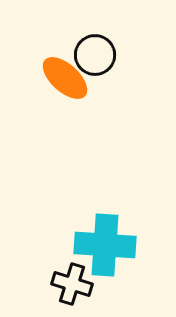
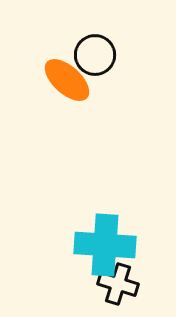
orange ellipse: moved 2 px right, 2 px down
black cross: moved 46 px right
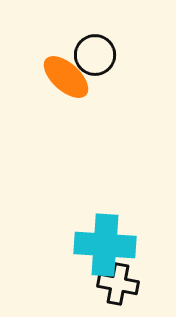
orange ellipse: moved 1 px left, 3 px up
black cross: rotated 6 degrees counterclockwise
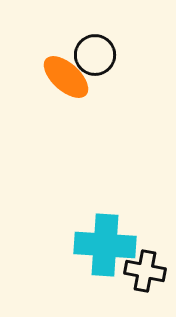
black cross: moved 27 px right, 13 px up
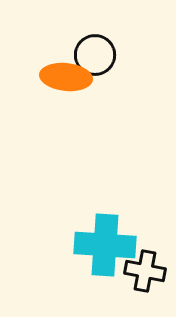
orange ellipse: rotated 36 degrees counterclockwise
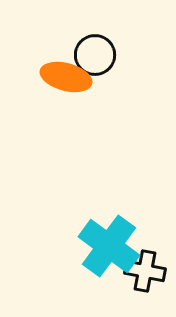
orange ellipse: rotated 9 degrees clockwise
cyan cross: moved 4 px right, 1 px down; rotated 32 degrees clockwise
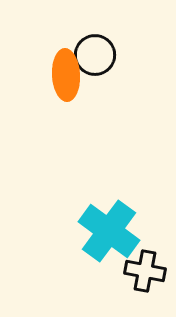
orange ellipse: moved 2 px up; rotated 72 degrees clockwise
cyan cross: moved 15 px up
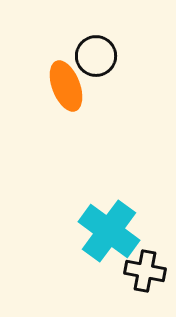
black circle: moved 1 px right, 1 px down
orange ellipse: moved 11 px down; rotated 18 degrees counterclockwise
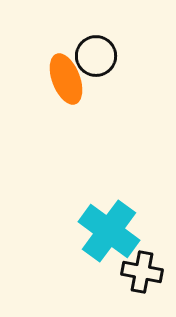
orange ellipse: moved 7 px up
black cross: moved 3 px left, 1 px down
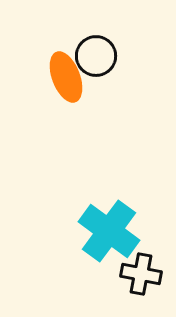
orange ellipse: moved 2 px up
black cross: moved 1 px left, 2 px down
